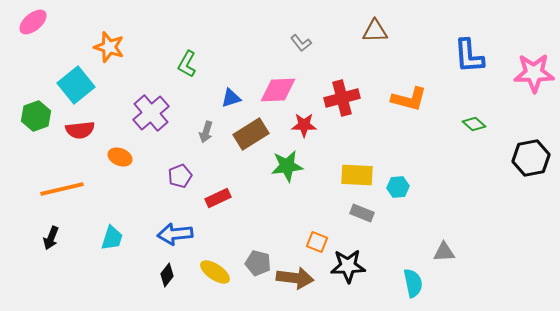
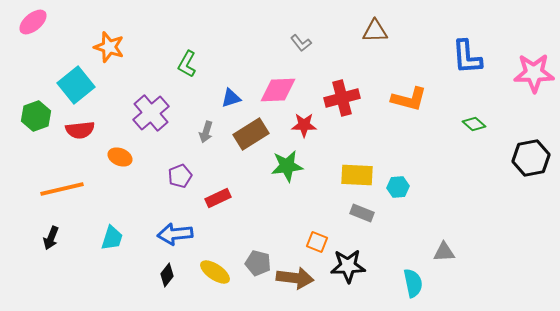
blue L-shape: moved 2 px left, 1 px down
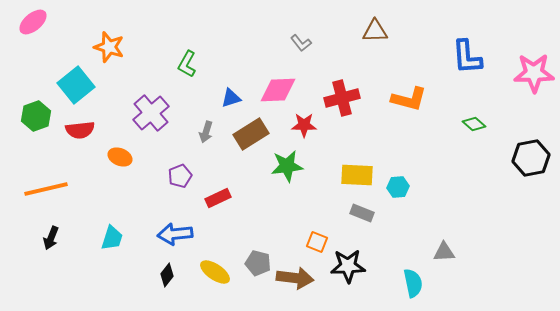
orange line: moved 16 px left
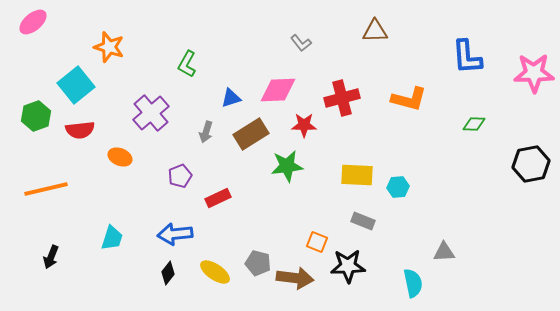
green diamond: rotated 40 degrees counterclockwise
black hexagon: moved 6 px down
gray rectangle: moved 1 px right, 8 px down
black arrow: moved 19 px down
black diamond: moved 1 px right, 2 px up
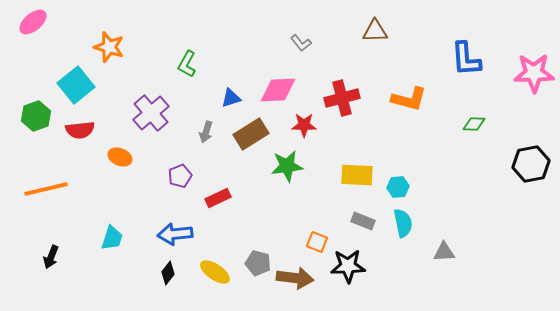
blue L-shape: moved 1 px left, 2 px down
cyan semicircle: moved 10 px left, 60 px up
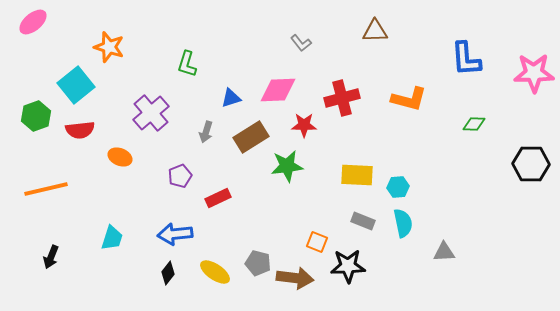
green L-shape: rotated 12 degrees counterclockwise
brown rectangle: moved 3 px down
black hexagon: rotated 12 degrees clockwise
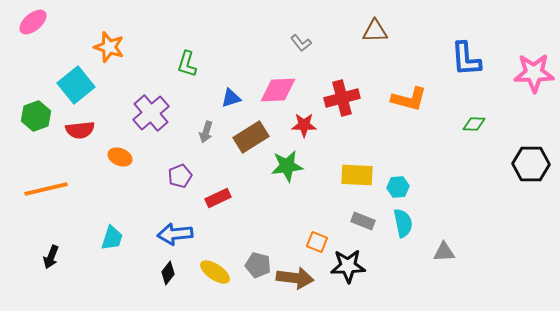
gray pentagon: moved 2 px down
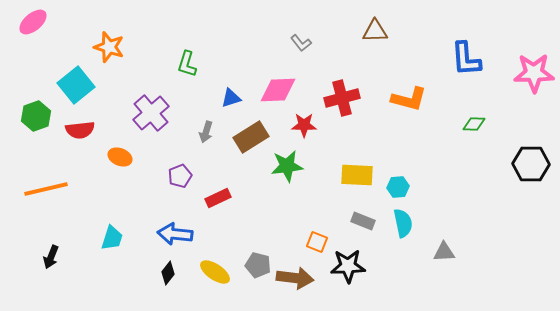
blue arrow: rotated 12 degrees clockwise
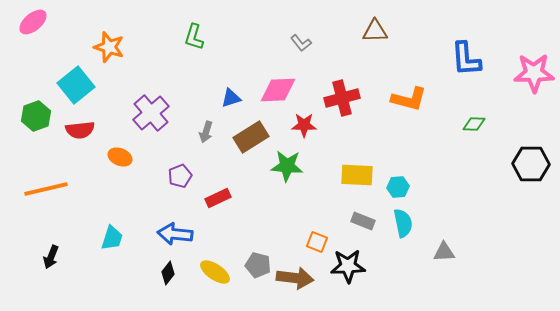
green L-shape: moved 7 px right, 27 px up
green star: rotated 12 degrees clockwise
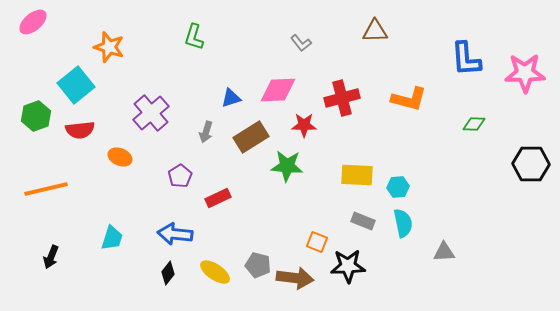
pink star: moved 9 px left
purple pentagon: rotated 10 degrees counterclockwise
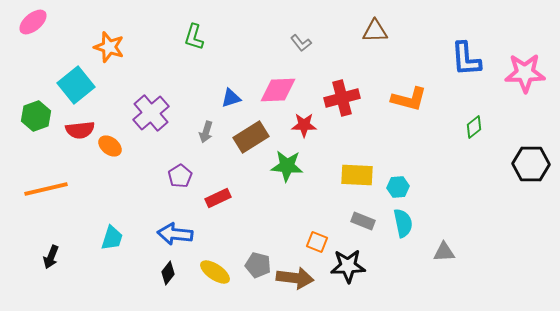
green diamond: moved 3 px down; rotated 40 degrees counterclockwise
orange ellipse: moved 10 px left, 11 px up; rotated 15 degrees clockwise
